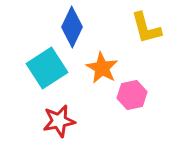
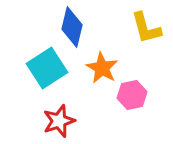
blue diamond: rotated 12 degrees counterclockwise
red star: rotated 8 degrees counterclockwise
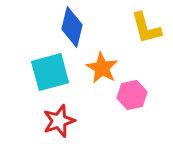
cyan square: moved 3 px right, 4 px down; rotated 18 degrees clockwise
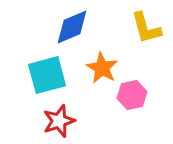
blue diamond: rotated 54 degrees clockwise
cyan square: moved 3 px left, 3 px down
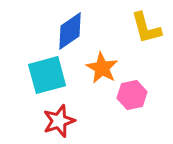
blue diamond: moved 2 px left, 4 px down; rotated 12 degrees counterclockwise
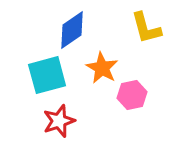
blue diamond: moved 2 px right, 1 px up
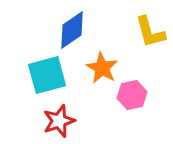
yellow L-shape: moved 4 px right, 4 px down
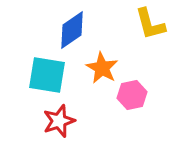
yellow L-shape: moved 8 px up
cyan square: rotated 24 degrees clockwise
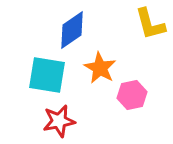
orange star: moved 2 px left
red star: rotated 8 degrees clockwise
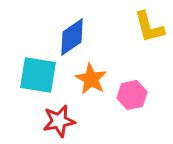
yellow L-shape: moved 1 px left, 3 px down
blue diamond: moved 7 px down
orange star: moved 9 px left, 11 px down
cyan square: moved 9 px left
